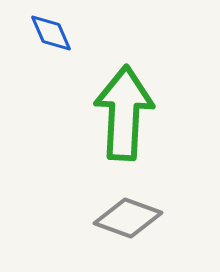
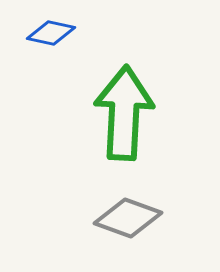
blue diamond: rotated 54 degrees counterclockwise
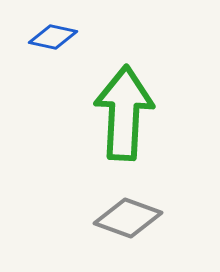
blue diamond: moved 2 px right, 4 px down
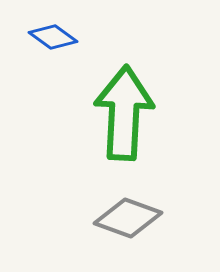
blue diamond: rotated 24 degrees clockwise
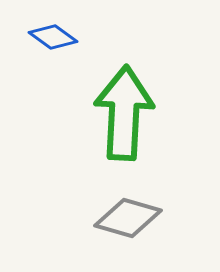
gray diamond: rotated 4 degrees counterclockwise
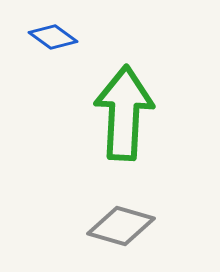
gray diamond: moved 7 px left, 8 px down
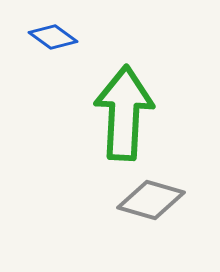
gray diamond: moved 30 px right, 26 px up
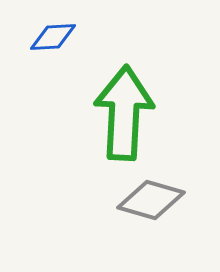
blue diamond: rotated 39 degrees counterclockwise
